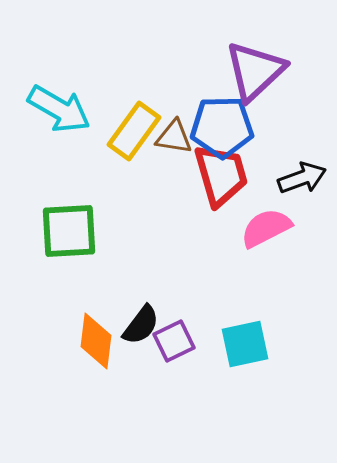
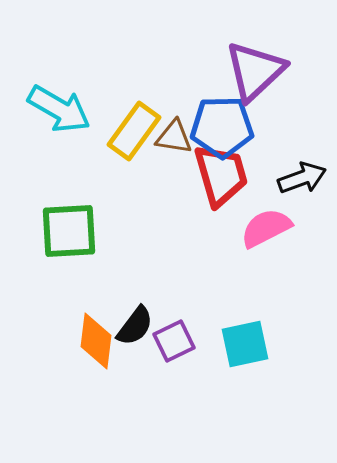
black semicircle: moved 6 px left, 1 px down
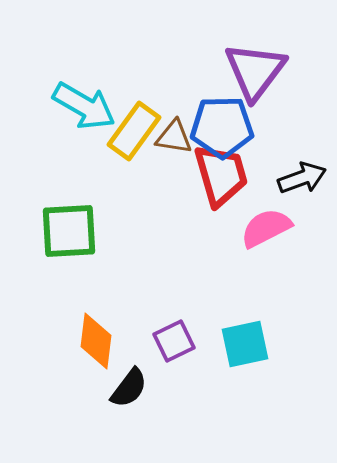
purple triangle: rotated 10 degrees counterclockwise
cyan arrow: moved 25 px right, 3 px up
black semicircle: moved 6 px left, 62 px down
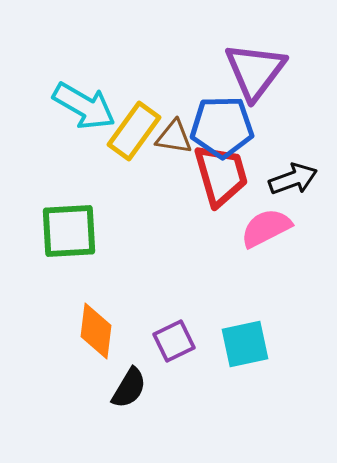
black arrow: moved 9 px left, 1 px down
orange diamond: moved 10 px up
black semicircle: rotated 6 degrees counterclockwise
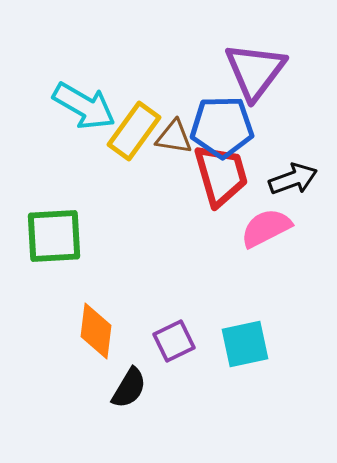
green square: moved 15 px left, 5 px down
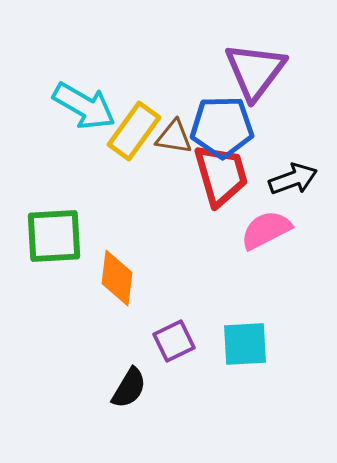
pink semicircle: moved 2 px down
orange diamond: moved 21 px right, 53 px up
cyan square: rotated 9 degrees clockwise
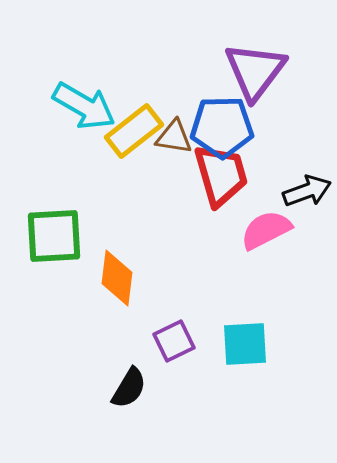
yellow rectangle: rotated 16 degrees clockwise
black arrow: moved 14 px right, 12 px down
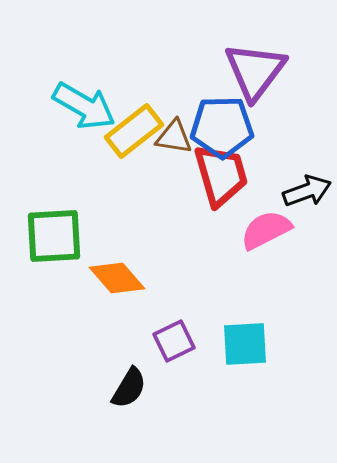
orange diamond: rotated 48 degrees counterclockwise
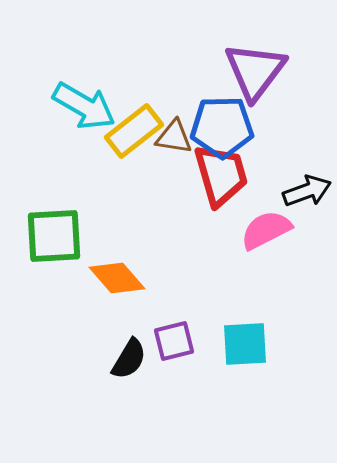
purple square: rotated 12 degrees clockwise
black semicircle: moved 29 px up
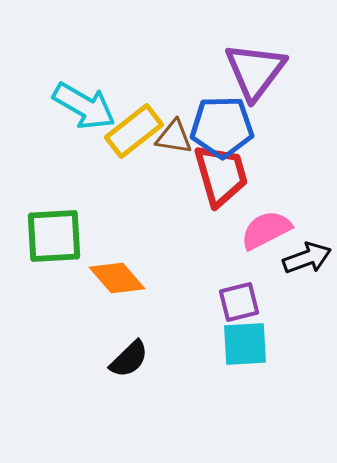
black arrow: moved 67 px down
purple square: moved 65 px right, 39 px up
black semicircle: rotated 15 degrees clockwise
